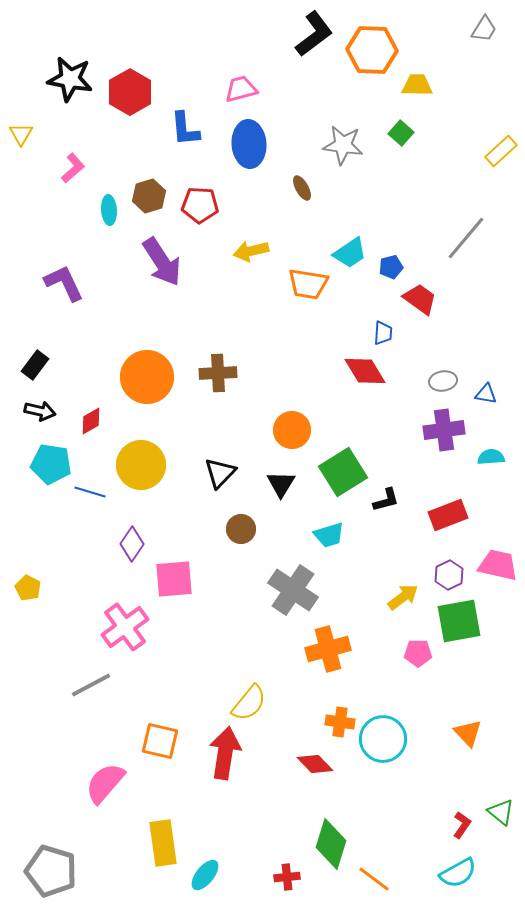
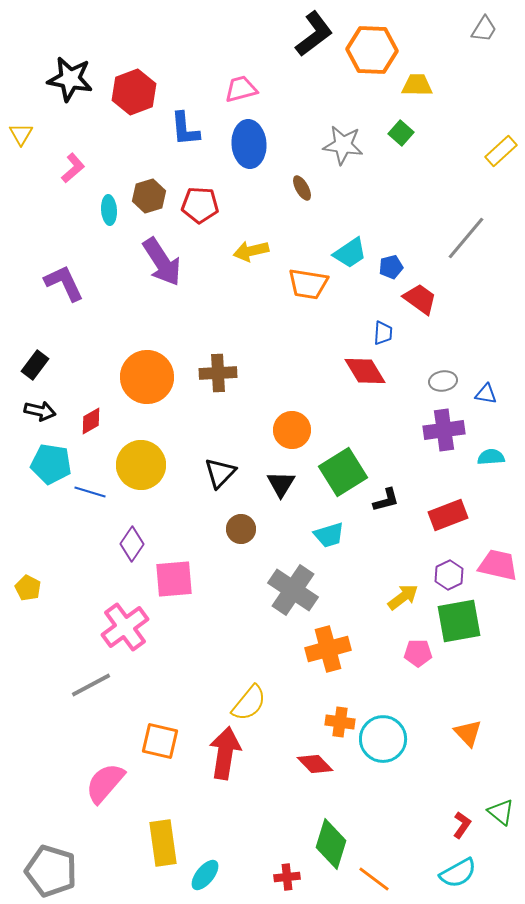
red hexagon at (130, 92): moved 4 px right; rotated 9 degrees clockwise
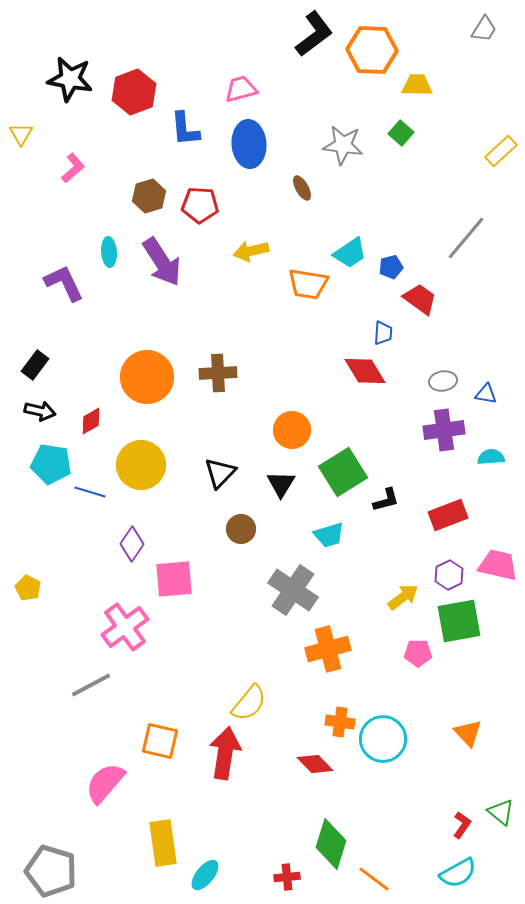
cyan ellipse at (109, 210): moved 42 px down
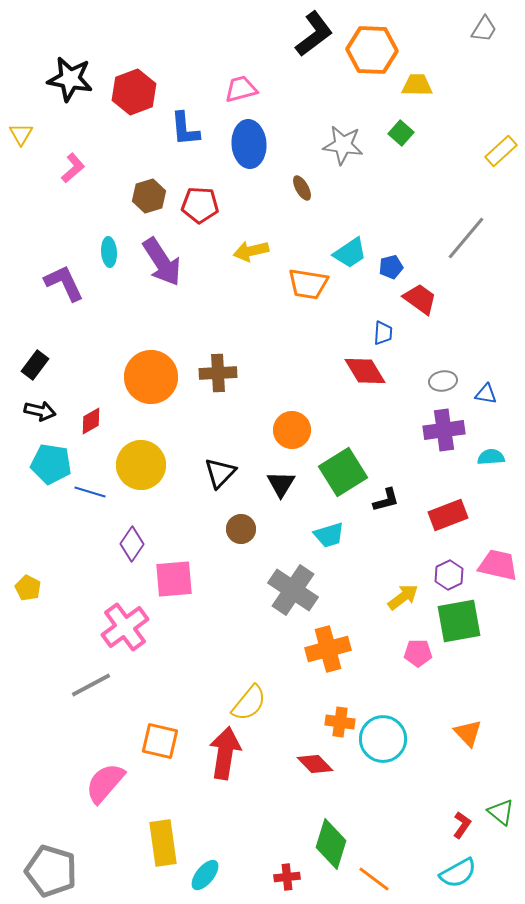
orange circle at (147, 377): moved 4 px right
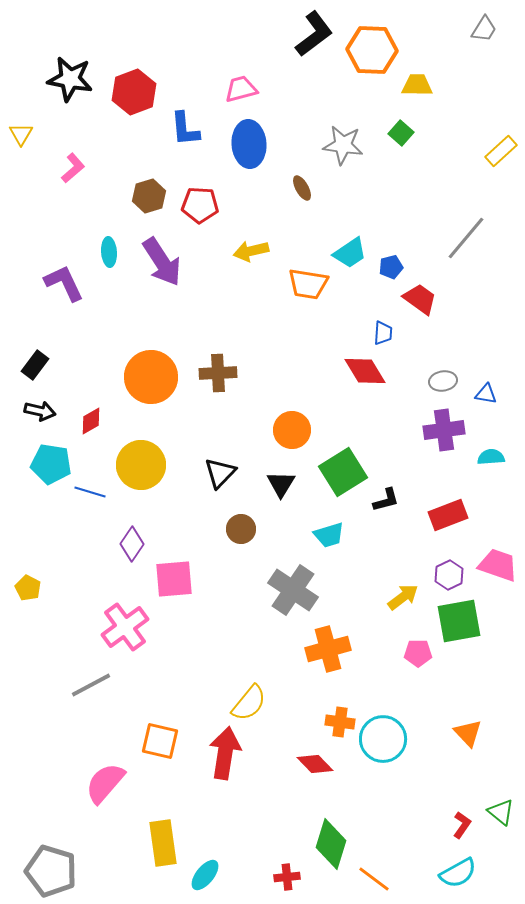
pink trapezoid at (498, 565): rotated 6 degrees clockwise
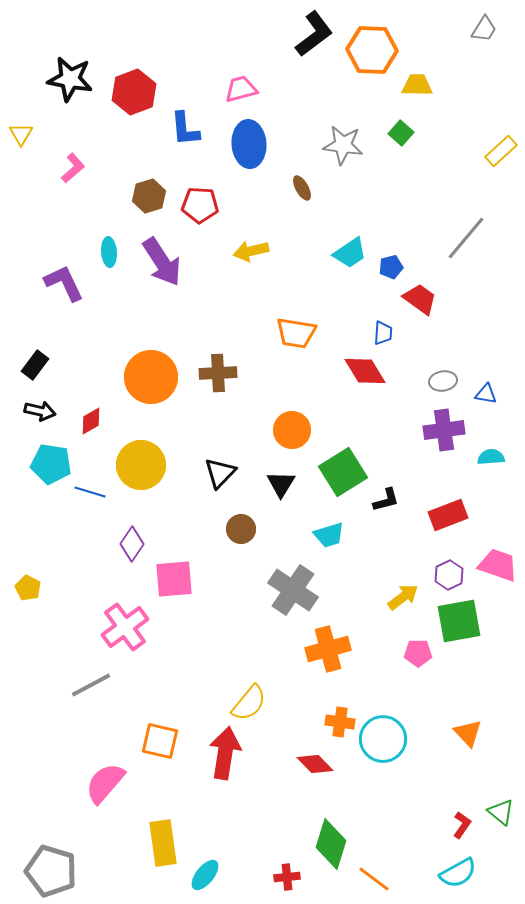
orange trapezoid at (308, 284): moved 12 px left, 49 px down
